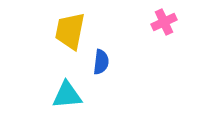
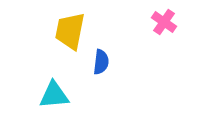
pink cross: rotated 30 degrees counterclockwise
cyan triangle: moved 13 px left
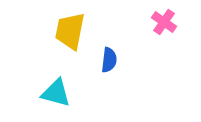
blue semicircle: moved 8 px right, 2 px up
cyan triangle: moved 2 px right, 2 px up; rotated 20 degrees clockwise
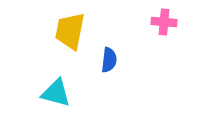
pink cross: rotated 30 degrees counterclockwise
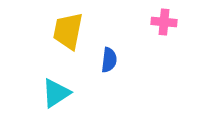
yellow trapezoid: moved 2 px left
cyan triangle: rotated 48 degrees counterclockwise
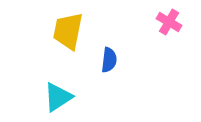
pink cross: moved 5 px right; rotated 25 degrees clockwise
cyan triangle: moved 2 px right, 4 px down
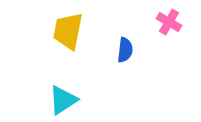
blue semicircle: moved 16 px right, 10 px up
cyan triangle: moved 5 px right, 3 px down
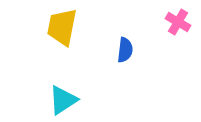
pink cross: moved 9 px right
yellow trapezoid: moved 6 px left, 4 px up
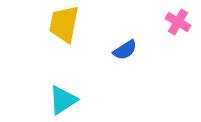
yellow trapezoid: moved 2 px right, 3 px up
blue semicircle: rotated 50 degrees clockwise
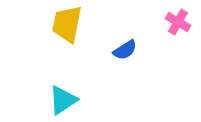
yellow trapezoid: moved 3 px right
